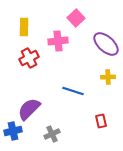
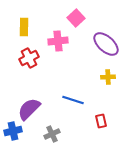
blue line: moved 9 px down
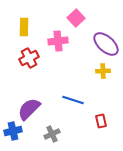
yellow cross: moved 5 px left, 6 px up
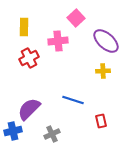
purple ellipse: moved 3 px up
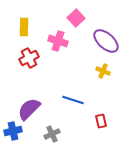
pink cross: rotated 24 degrees clockwise
yellow cross: rotated 24 degrees clockwise
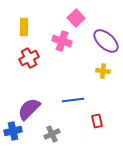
pink cross: moved 4 px right
yellow cross: rotated 16 degrees counterclockwise
blue line: rotated 25 degrees counterclockwise
red rectangle: moved 4 px left
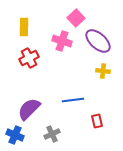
purple ellipse: moved 8 px left
blue cross: moved 2 px right, 4 px down; rotated 36 degrees clockwise
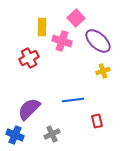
yellow rectangle: moved 18 px right
yellow cross: rotated 24 degrees counterclockwise
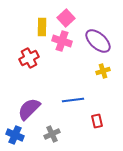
pink square: moved 10 px left
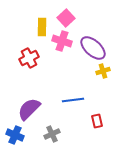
purple ellipse: moved 5 px left, 7 px down
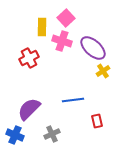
yellow cross: rotated 16 degrees counterclockwise
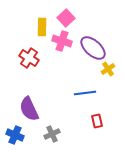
red cross: rotated 30 degrees counterclockwise
yellow cross: moved 5 px right, 2 px up
blue line: moved 12 px right, 7 px up
purple semicircle: rotated 70 degrees counterclockwise
